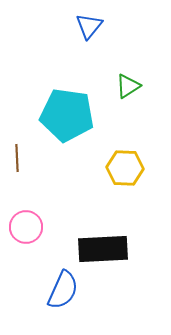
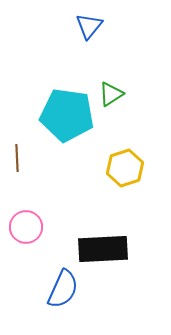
green triangle: moved 17 px left, 8 px down
yellow hexagon: rotated 21 degrees counterclockwise
blue semicircle: moved 1 px up
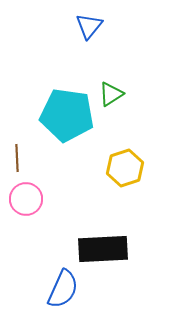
pink circle: moved 28 px up
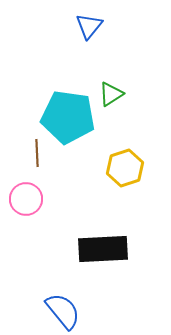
cyan pentagon: moved 1 px right, 2 px down
brown line: moved 20 px right, 5 px up
blue semicircle: moved 22 px down; rotated 63 degrees counterclockwise
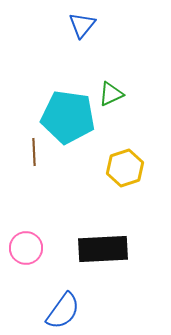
blue triangle: moved 7 px left, 1 px up
green triangle: rotated 8 degrees clockwise
brown line: moved 3 px left, 1 px up
pink circle: moved 49 px down
blue semicircle: rotated 75 degrees clockwise
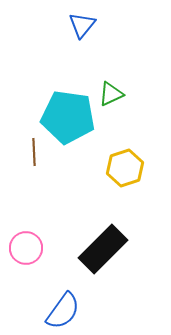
black rectangle: rotated 42 degrees counterclockwise
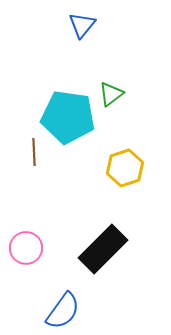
green triangle: rotated 12 degrees counterclockwise
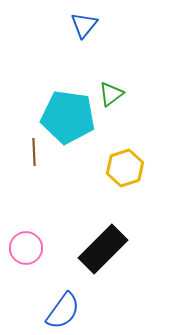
blue triangle: moved 2 px right
